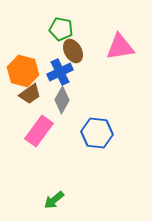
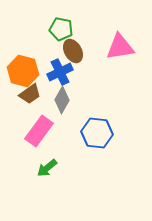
green arrow: moved 7 px left, 32 px up
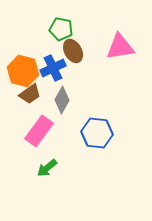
blue cross: moved 7 px left, 4 px up
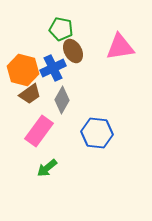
orange hexagon: moved 1 px up
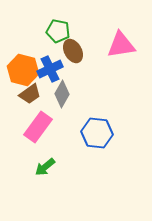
green pentagon: moved 3 px left, 2 px down
pink triangle: moved 1 px right, 2 px up
blue cross: moved 3 px left, 1 px down
gray diamond: moved 6 px up
pink rectangle: moved 1 px left, 4 px up
green arrow: moved 2 px left, 1 px up
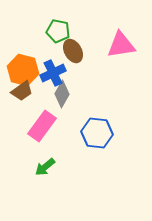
blue cross: moved 3 px right, 4 px down
brown trapezoid: moved 8 px left, 3 px up
pink rectangle: moved 4 px right, 1 px up
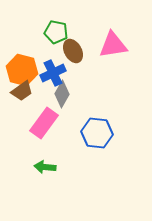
green pentagon: moved 2 px left, 1 px down
pink triangle: moved 8 px left
orange hexagon: moved 1 px left
pink rectangle: moved 2 px right, 3 px up
green arrow: rotated 45 degrees clockwise
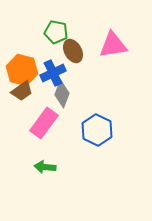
gray diamond: rotated 8 degrees counterclockwise
blue hexagon: moved 3 px up; rotated 20 degrees clockwise
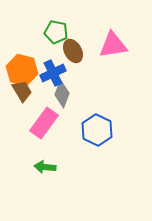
brown trapezoid: rotated 85 degrees counterclockwise
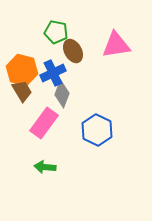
pink triangle: moved 3 px right
